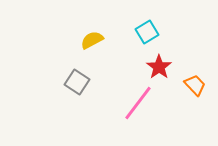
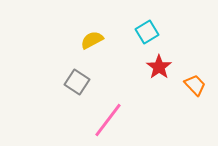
pink line: moved 30 px left, 17 px down
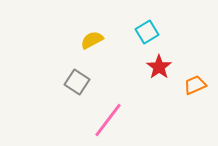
orange trapezoid: rotated 70 degrees counterclockwise
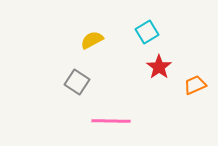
pink line: moved 3 px right, 1 px down; rotated 54 degrees clockwise
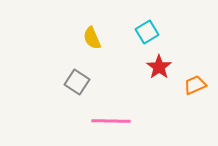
yellow semicircle: moved 2 px up; rotated 85 degrees counterclockwise
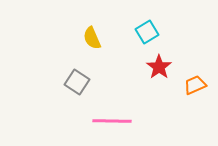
pink line: moved 1 px right
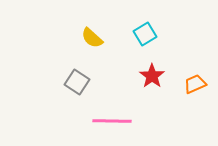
cyan square: moved 2 px left, 2 px down
yellow semicircle: rotated 25 degrees counterclockwise
red star: moved 7 px left, 9 px down
orange trapezoid: moved 1 px up
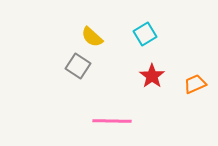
yellow semicircle: moved 1 px up
gray square: moved 1 px right, 16 px up
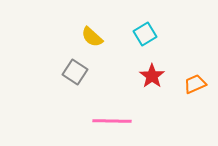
gray square: moved 3 px left, 6 px down
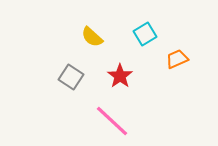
gray square: moved 4 px left, 5 px down
red star: moved 32 px left
orange trapezoid: moved 18 px left, 25 px up
pink line: rotated 42 degrees clockwise
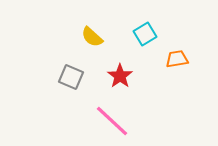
orange trapezoid: rotated 15 degrees clockwise
gray square: rotated 10 degrees counterclockwise
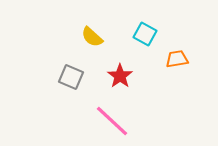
cyan square: rotated 30 degrees counterclockwise
